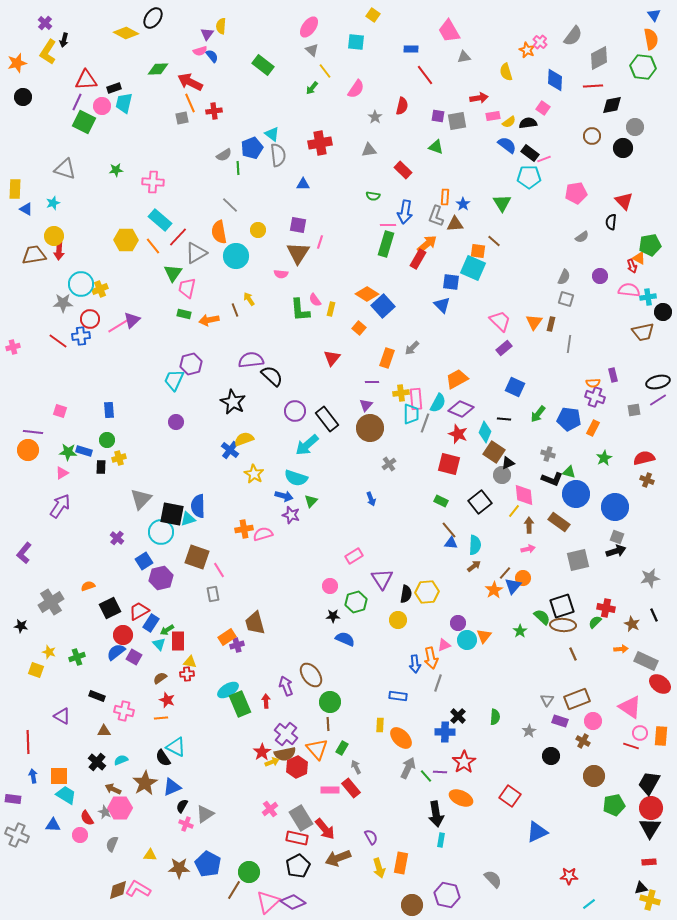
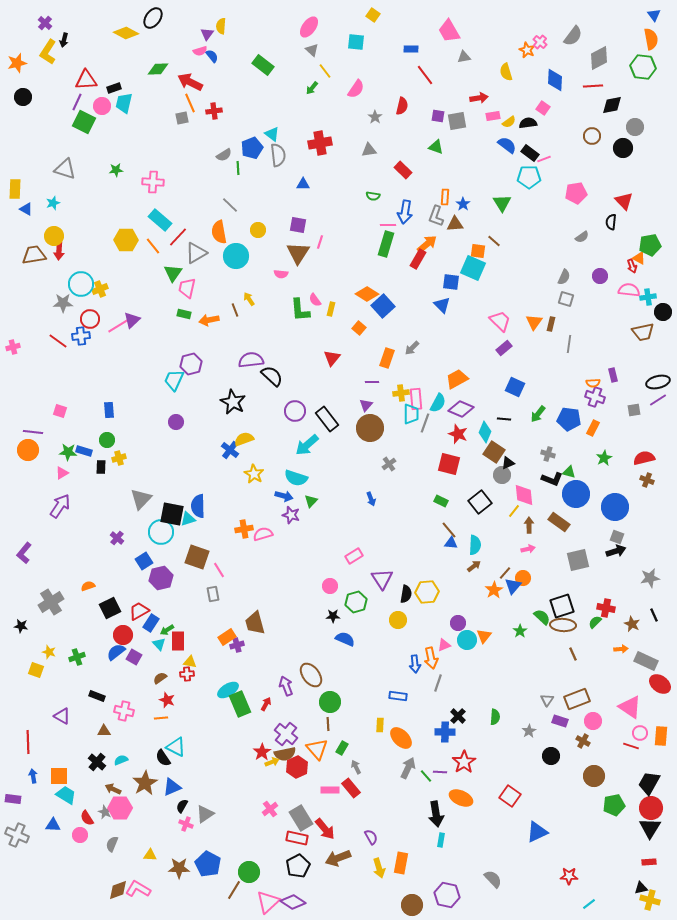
red arrow at (266, 701): moved 3 px down; rotated 32 degrees clockwise
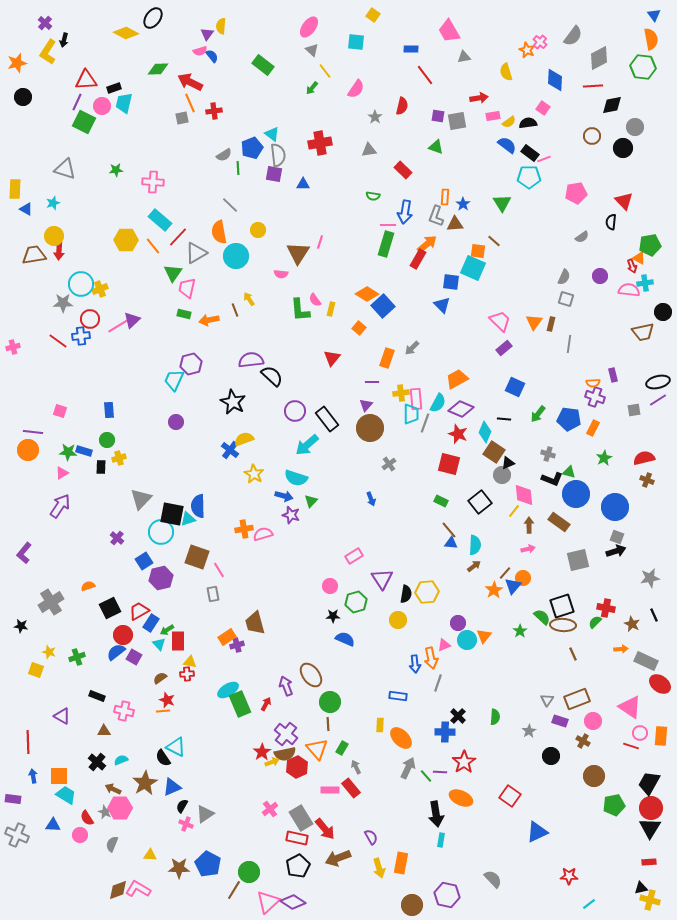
purple square at (298, 225): moved 24 px left, 51 px up
cyan cross at (648, 297): moved 3 px left, 14 px up
orange line at (161, 718): moved 2 px right, 7 px up
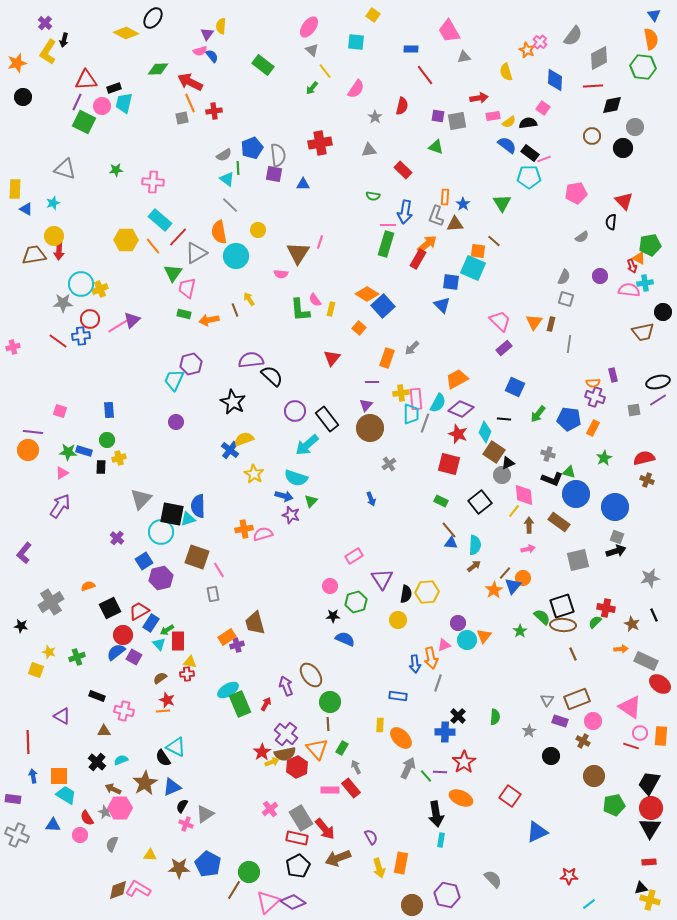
cyan triangle at (272, 134): moved 45 px left, 45 px down
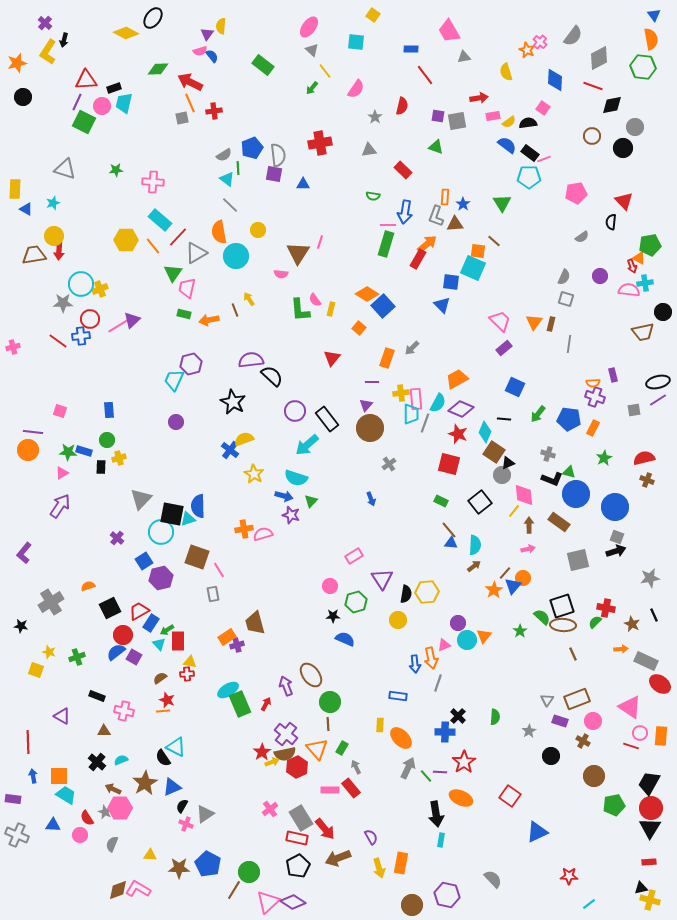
red line at (593, 86): rotated 24 degrees clockwise
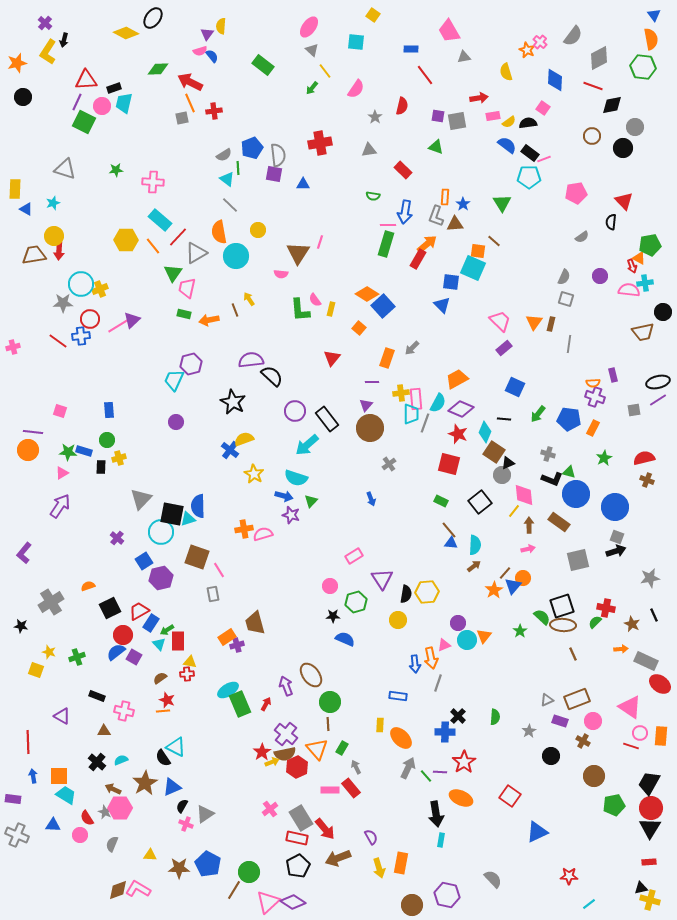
gray triangle at (547, 700): rotated 32 degrees clockwise
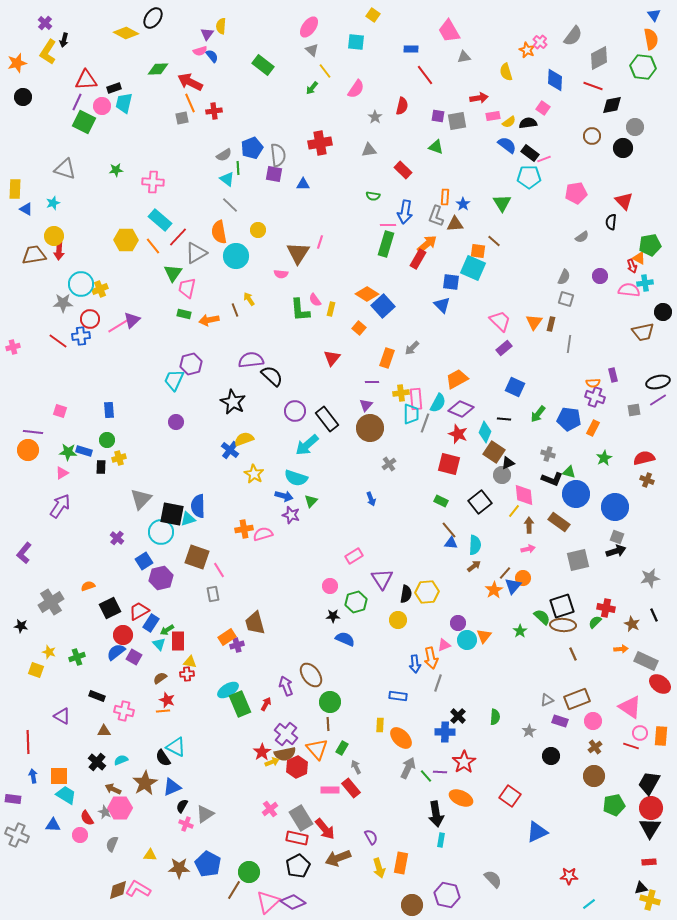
brown cross at (583, 741): moved 12 px right, 6 px down; rotated 24 degrees clockwise
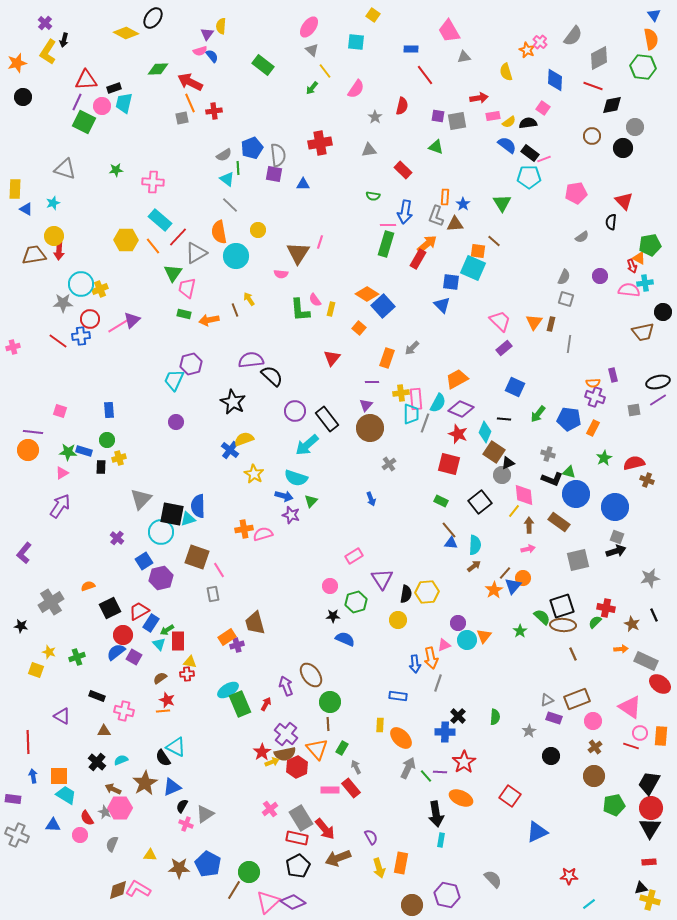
red semicircle at (644, 458): moved 10 px left, 5 px down
purple rectangle at (560, 721): moved 6 px left, 3 px up
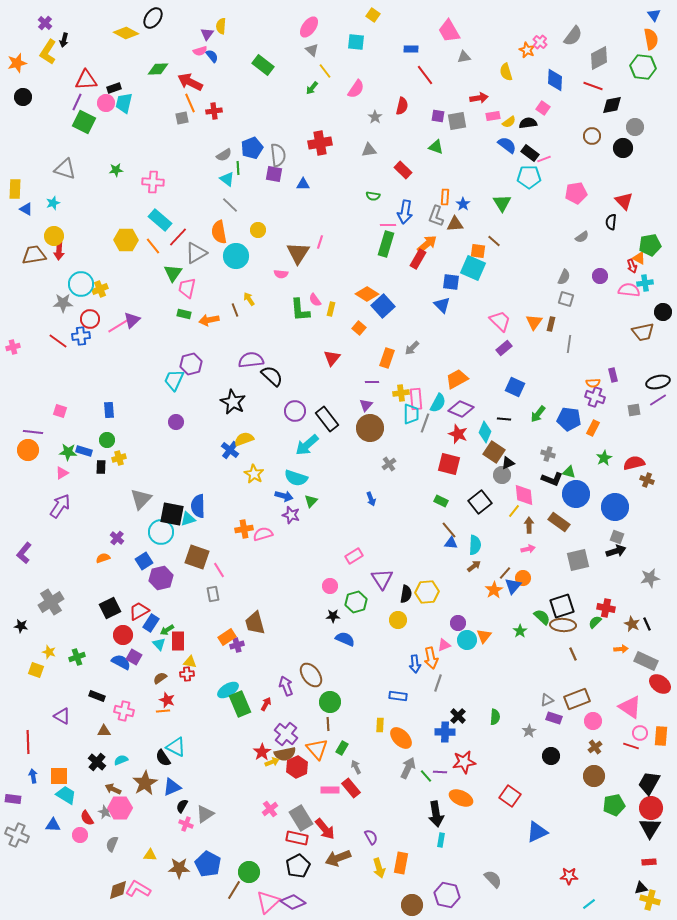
pink circle at (102, 106): moved 4 px right, 3 px up
orange semicircle at (88, 586): moved 15 px right, 28 px up
black line at (654, 615): moved 7 px left, 9 px down
blue semicircle at (116, 652): moved 5 px right, 10 px down; rotated 66 degrees clockwise
red star at (464, 762): rotated 25 degrees clockwise
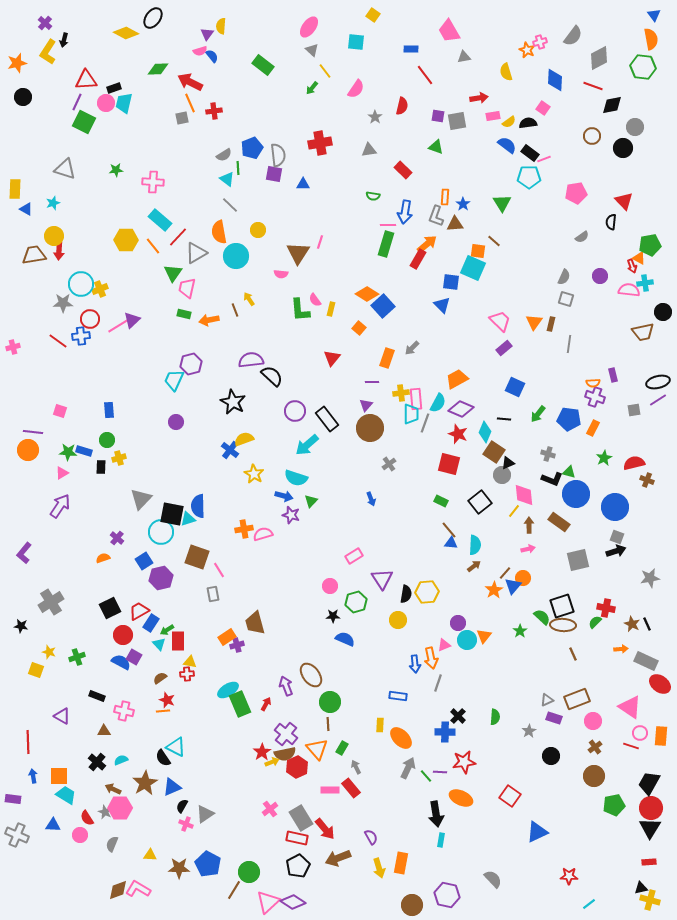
pink cross at (540, 42): rotated 32 degrees clockwise
